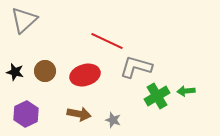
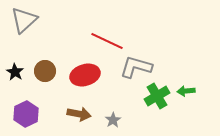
black star: rotated 18 degrees clockwise
gray star: rotated 21 degrees clockwise
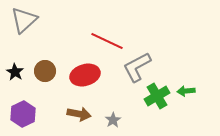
gray L-shape: moved 1 px right; rotated 44 degrees counterclockwise
purple hexagon: moved 3 px left
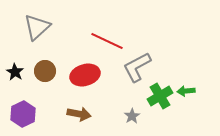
gray triangle: moved 13 px right, 7 px down
green cross: moved 3 px right
gray star: moved 19 px right, 4 px up
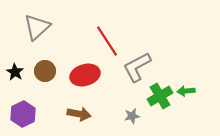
red line: rotated 32 degrees clockwise
gray star: rotated 21 degrees clockwise
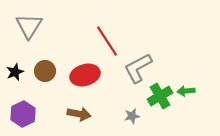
gray triangle: moved 8 px left, 1 px up; rotated 16 degrees counterclockwise
gray L-shape: moved 1 px right, 1 px down
black star: rotated 18 degrees clockwise
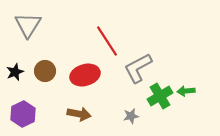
gray triangle: moved 1 px left, 1 px up
gray star: moved 1 px left
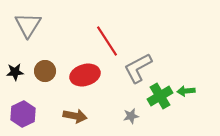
black star: rotated 18 degrees clockwise
brown arrow: moved 4 px left, 2 px down
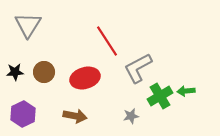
brown circle: moved 1 px left, 1 px down
red ellipse: moved 3 px down
